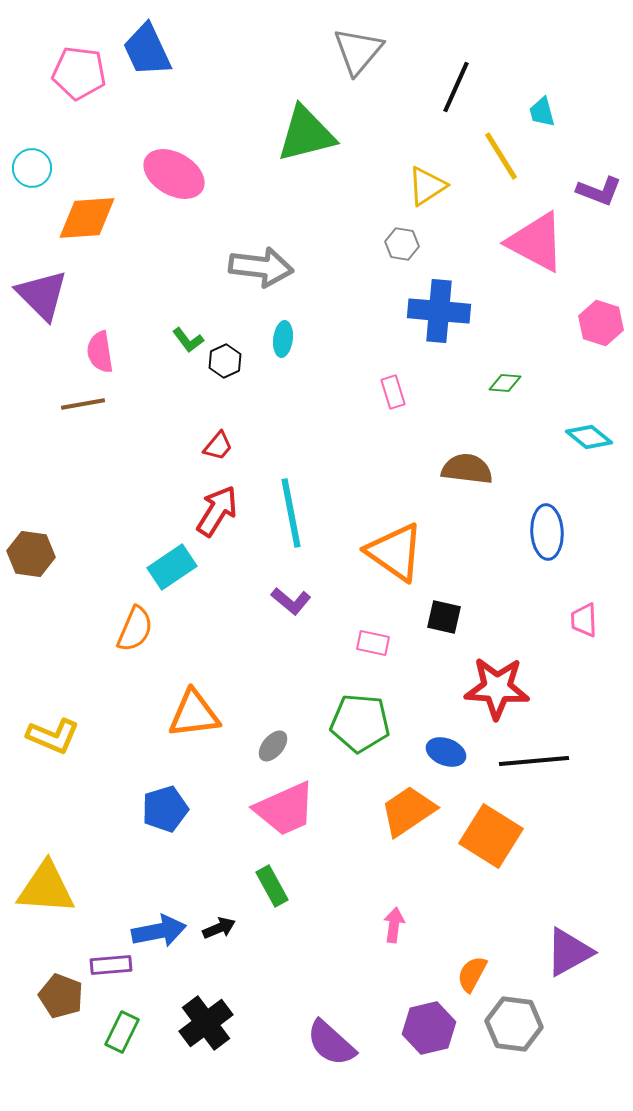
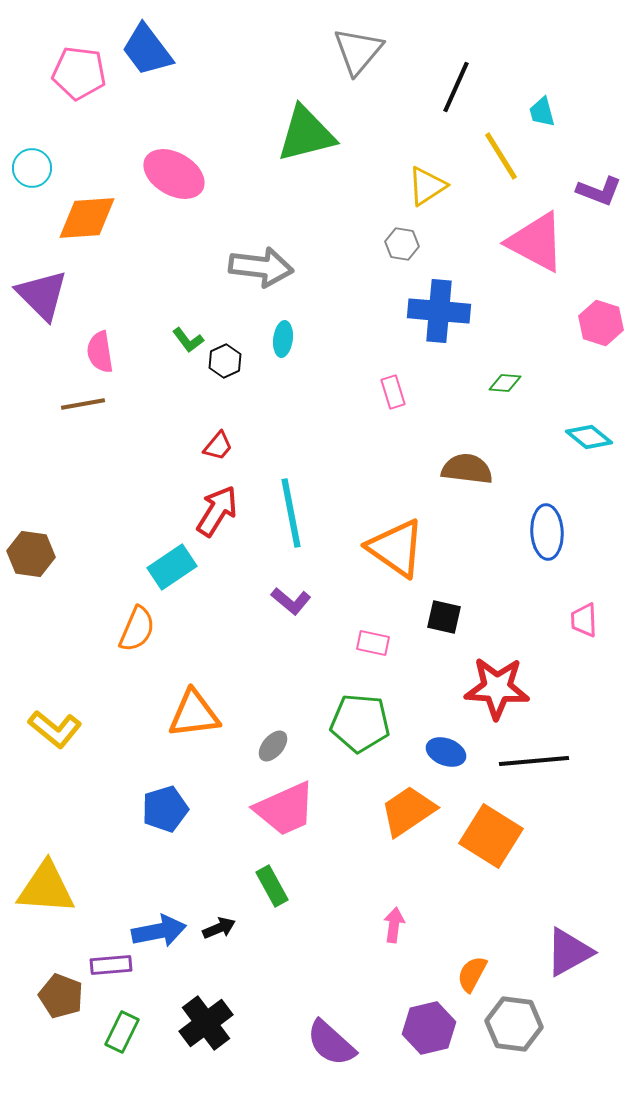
blue trapezoid at (147, 50): rotated 12 degrees counterclockwise
orange triangle at (395, 552): moved 1 px right, 4 px up
orange semicircle at (135, 629): moved 2 px right
yellow L-shape at (53, 736): moved 2 px right, 7 px up; rotated 16 degrees clockwise
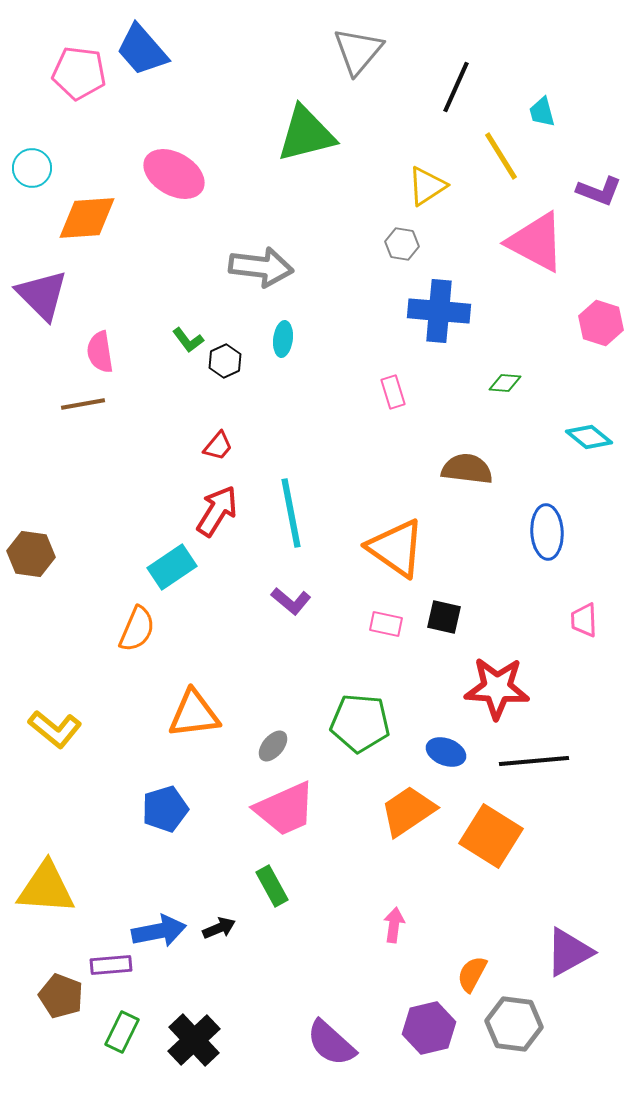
blue trapezoid at (147, 50): moved 5 px left; rotated 4 degrees counterclockwise
pink rectangle at (373, 643): moved 13 px right, 19 px up
black cross at (206, 1023): moved 12 px left, 17 px down; rotated 6 degrees counterclockwise
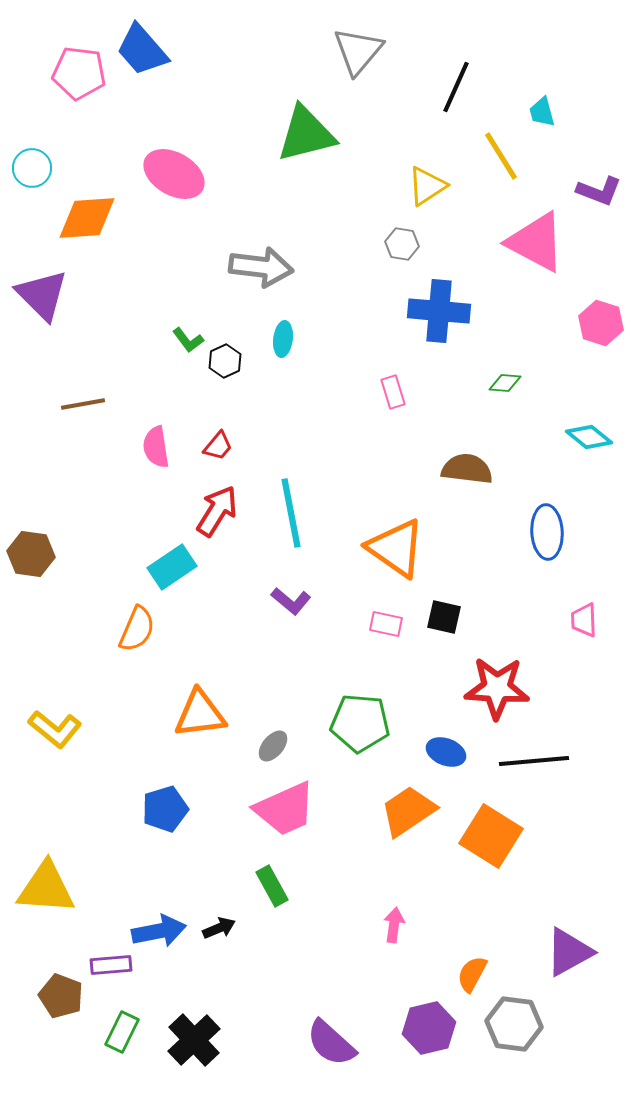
pink semicircle at (100, 352): moved 56 px right, 95 px down
orange triangle at (194, 714): moved 6 px right
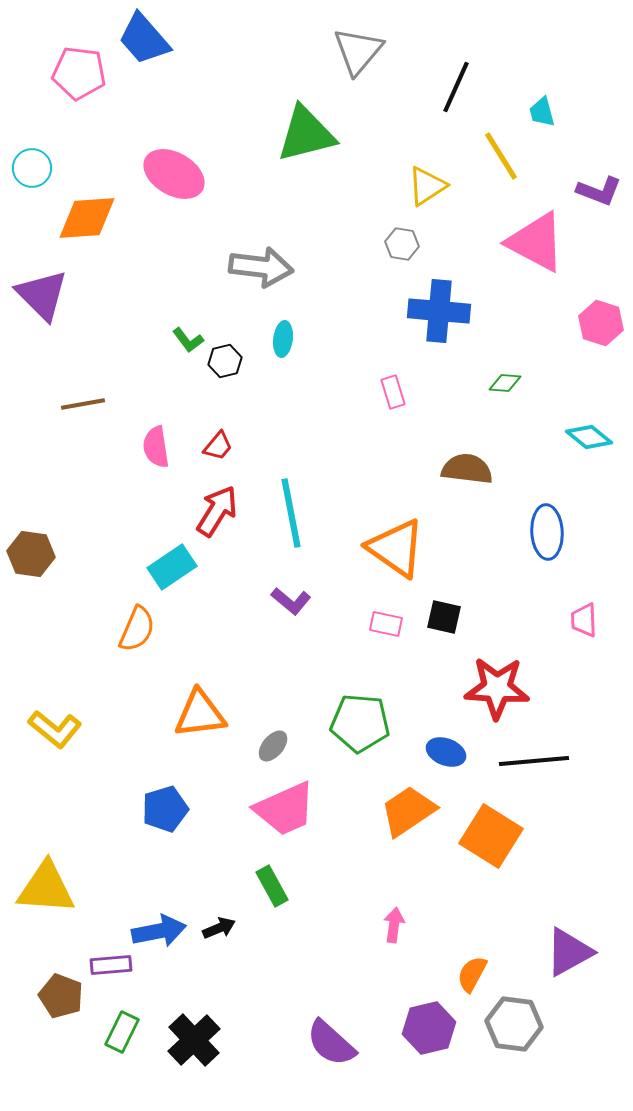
blue trapezoid at (142, 50): moved 2 px right, 11 px up
black hexagon at (225, 361): rotated 12 degrees clockwise
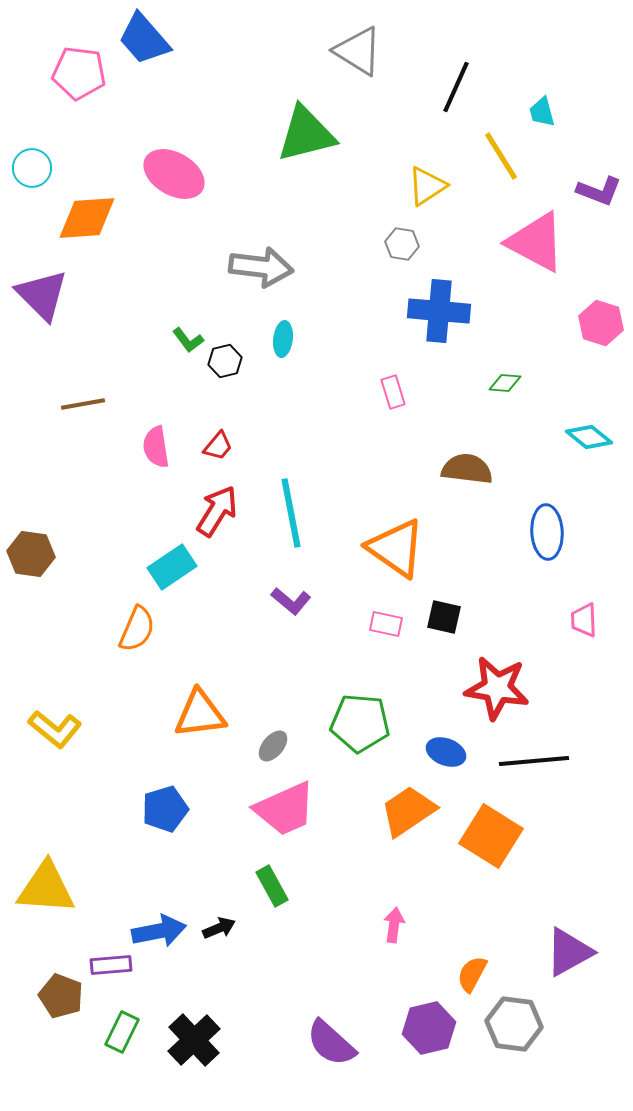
gray triangle at (358, 51): rotated 38 degrees counterclockwise
red star at (497, 688): rotated 6 degrees clockwise
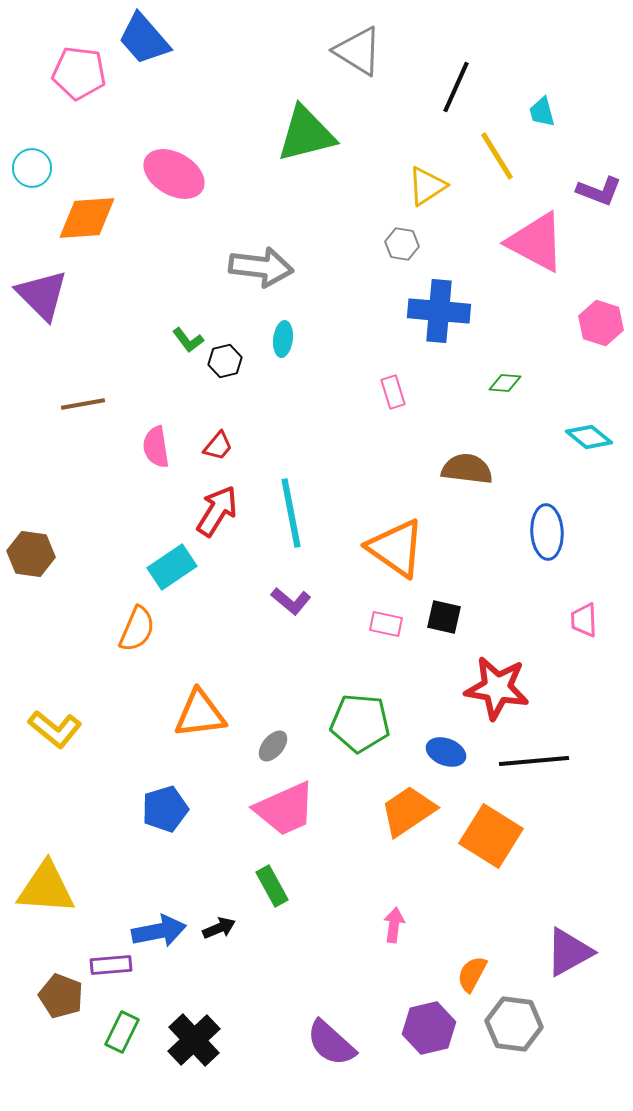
yellow line at (501, 156): moved 4 px left
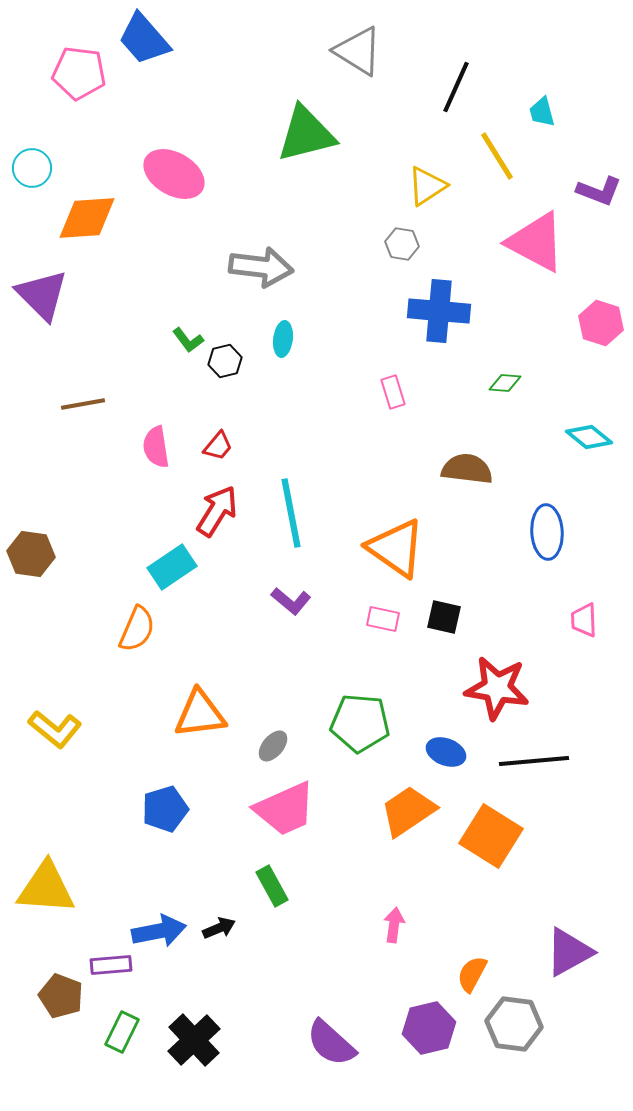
pink rectangle at (386, 624): moved 3 px left, 5 px up
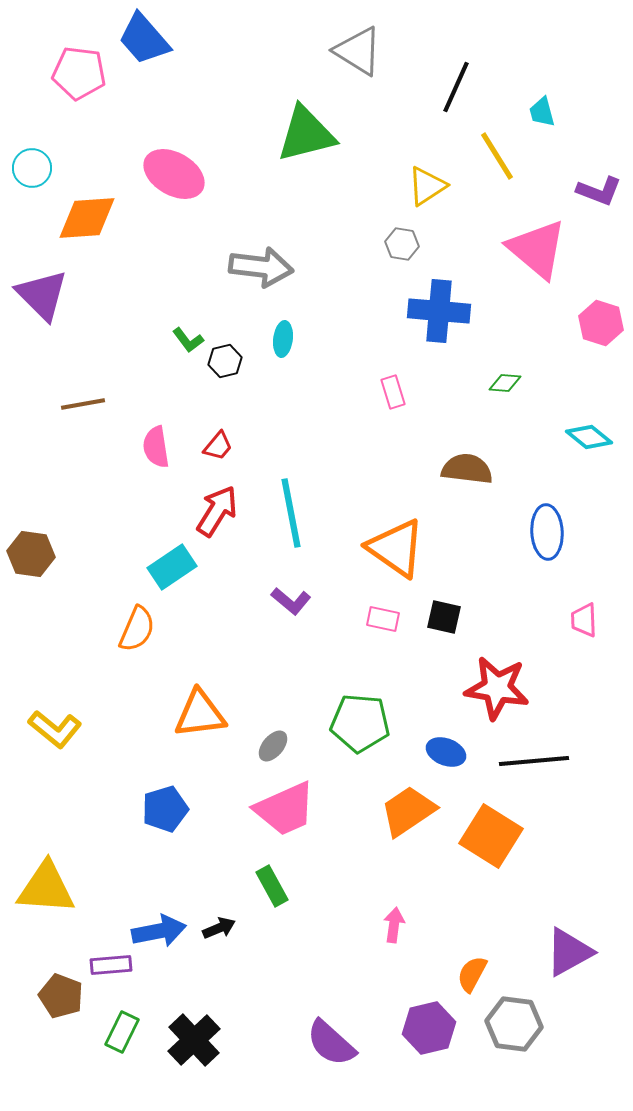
pink triangle at (536, 242): moved 1 px right, 7 px down; rotated 12 degrees clockwise
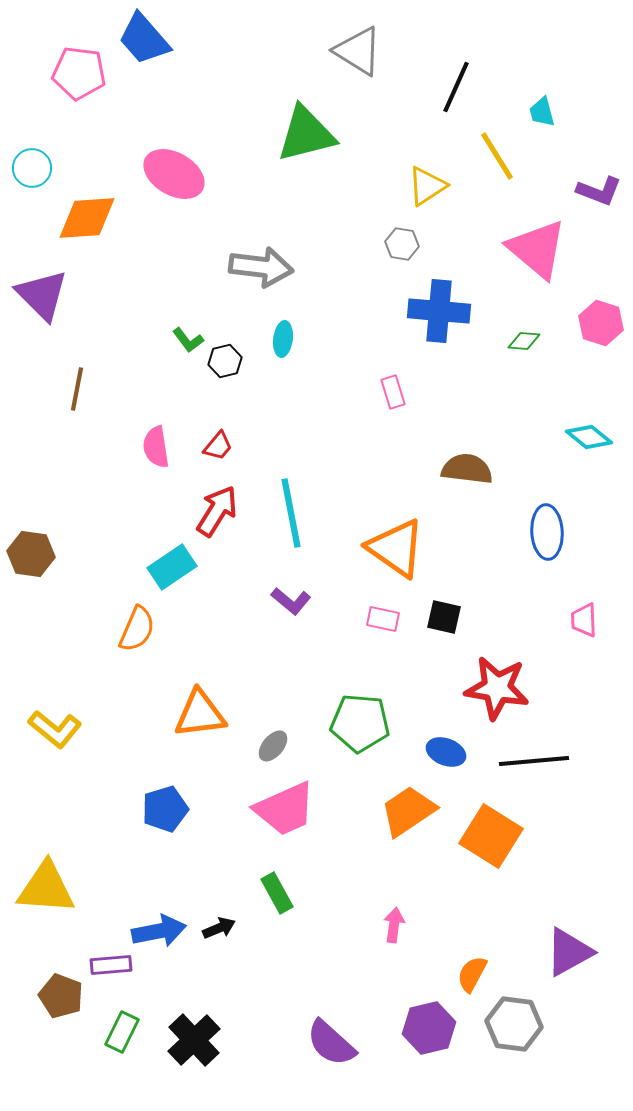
green diamond at (505, 383): moved 19 px right, 42 px up
brown line at (83, 404): moved 6 px left, 15 px up; rotated 69 degrees counterclockwise
green rectangle at (272, 886): moved 5 px right, 7 px down
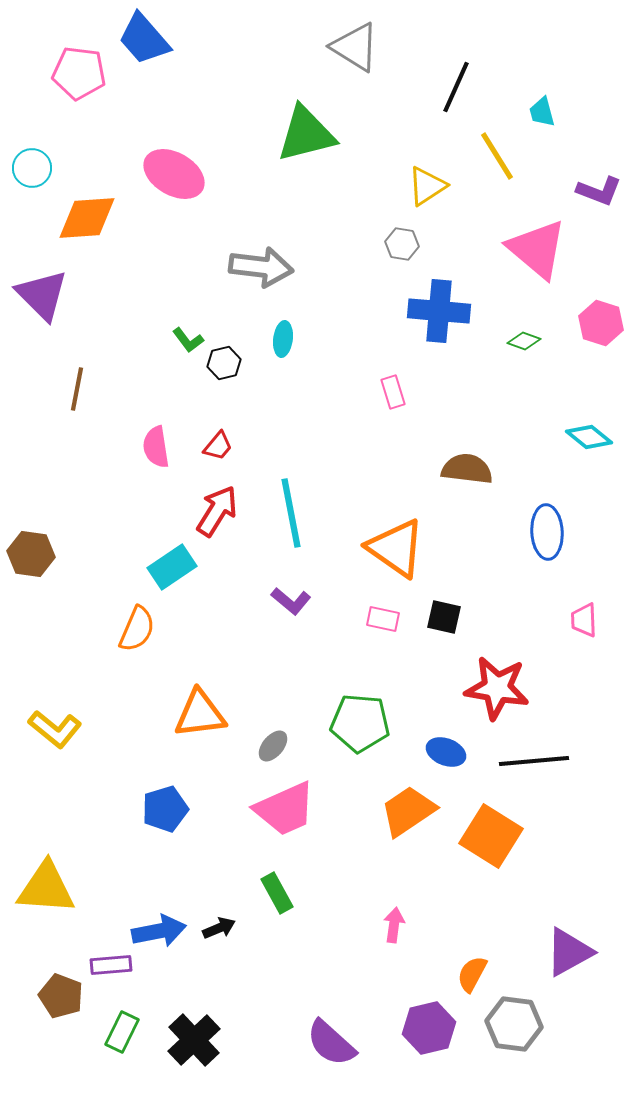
gray triangle at (358, 51): moved 3 px left, 4 px up
green diamond at (524, 341): rotated 16 degrees clockwise
black hexagon at (225, 361): moved 1 px left, 2 px down
